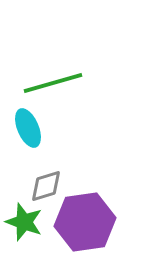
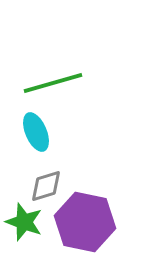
cyan ellipse: moved 8 px right, 4 px down
purple hexagon: rotated 20 degrees clockwise
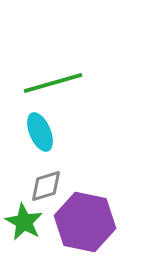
cyan ellipse: moved 4 px right
green star: rotated 9 degrees clockwise
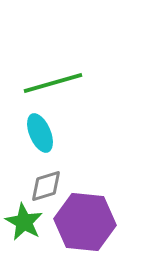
cyan ellipse: moved 1 px down
purple hexagon: rotated 6 degrees counterclockwise
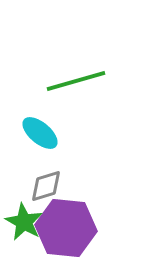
green line: moved 23 px right, 2 px up
cyan ellipse: rotated 27 degrees counterclockwise
purple hexagon: moved 19 px left, 6 px down
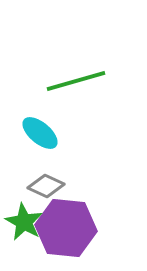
gray diamond: rotated 42 degrees clockwise
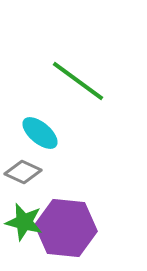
green line: moved 2 px right; rotated 52 degrees clockwise
gray diamond: moved 23 px left, 14 px up
green star: rotated 15 degrees counterclockwise
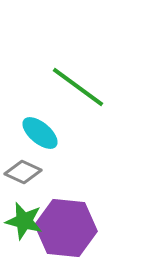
green line: moved 6 px down
green star: moved 1 px up
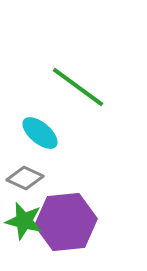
gray diamond: moved 2 px right, 6 px down
purple hexagon: moved 6 px up; rotated 12 degrees counterclockwise
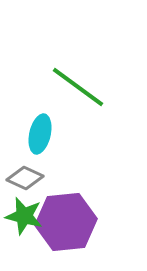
cyan ellipse: moved 1 px down; rotated 63 degrees clockwise
green star: moved 5 px up
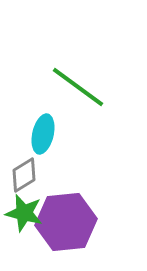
cyan ellipse: moved 3 px right
gray diamond: moved 1 px left, 3 px up; rotated 57 degrees counterclockwise
green star: moved 3 px up
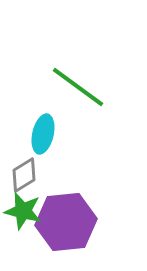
green star: moved 1 px left, 2 px up
